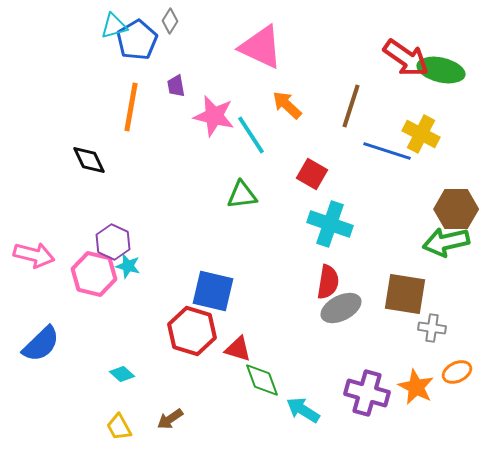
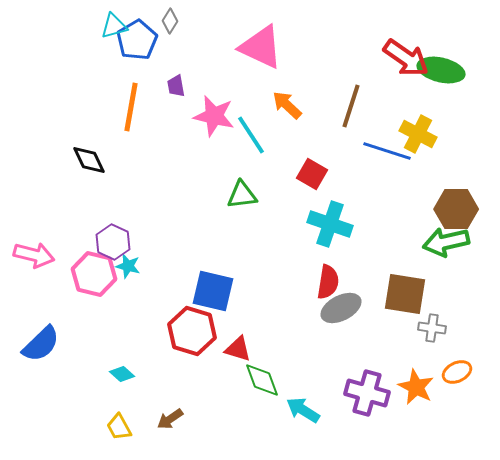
yellow cross: moved 3 px left
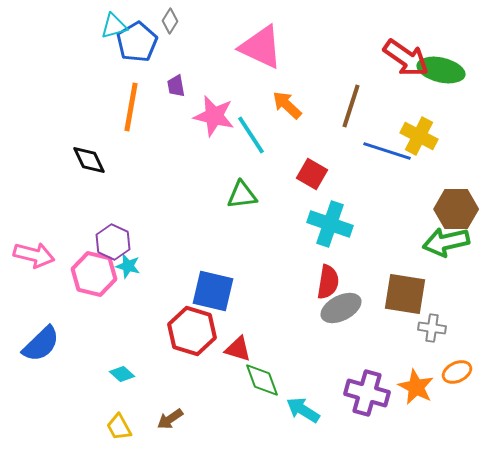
blue pentagon: moved 2 px down
yellow cross: moved 1 px right, 2 px down
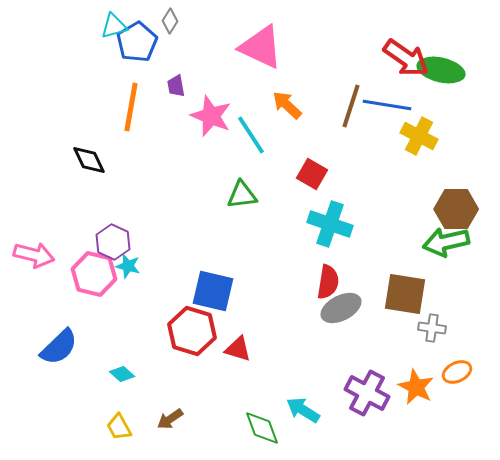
pink star: moved 3 px left; rotated 9 degrees clockwise
blue line: moved 46 px up; rotated 9 degrees counterclockwise
blue semicircle: moved 18 px right, 3 px down
green diamond: moved 48 px down
purple cross: rotated 12 degrees clockwise
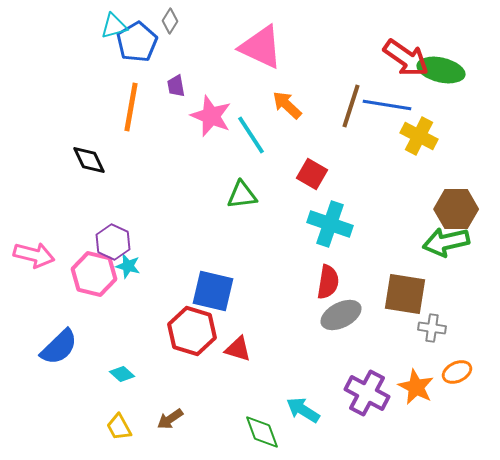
gray ellipse: moved 7 px down
green diamond: moved 4 px down
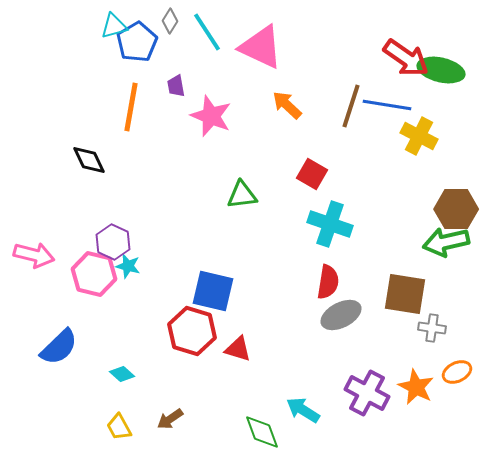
cyan line: moved 44 px left, 103 px up
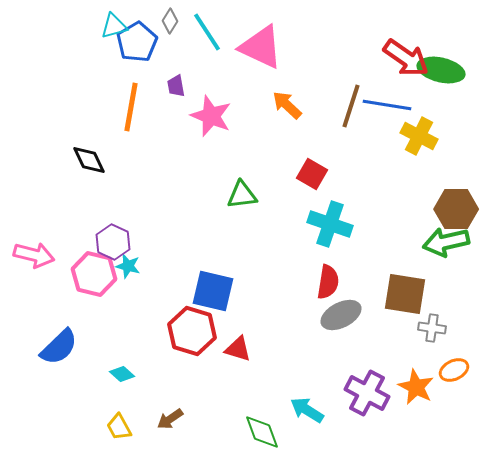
orange ellipse: moved 3 px left, 2 px up
cyan arrow: moved 4 px right
